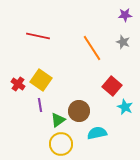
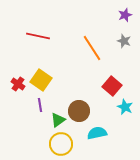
purple star: rotated 16 degrees counterclockwise
gray star: moved 1 px right, 1 px up
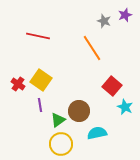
gray star: moved 20 px left, 20 px up
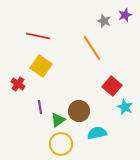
yellow square: moved 14 px up
purple line: moved 2 px down
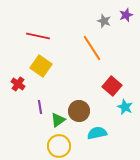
purple star: moved 1 px right
yellow circle: moved 2 px left, 2 px down
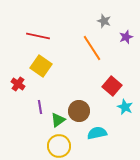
purple star: moved 22 px down
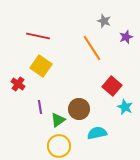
brown circle: moved 2 px up
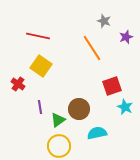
red square: rotated 30 degrees clockwise
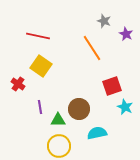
purple star: moved 3 px up; rotated 24 degrees counterclockwise
green triangle: rotated 35 degrees clockwise
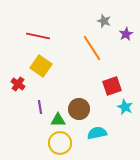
purple star: rotated 16 degrees clockwise
yellow circle: moved 1 px right, 3 px up
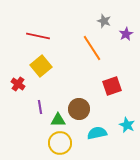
yellow square: rotated 15 degrees clockwise
cyan star: moved 2 px right, 18 px down
